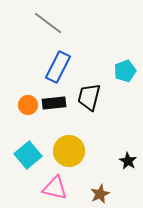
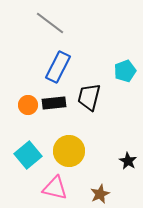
gray line: moved 2 px right
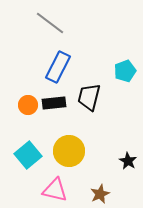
pink triangle: moved 2 px down
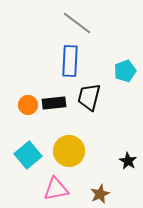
gray line: moved 27 px right
blue rectangle: moved 12 px right, 6 px up; rotated 24 degrees counterclockwise
pink triangle: moved 1 px right, 1 px up; rotated 24 degrees counterclockwise
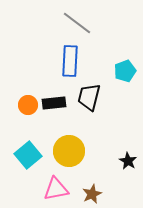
brown star: moved 8 px left
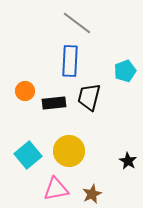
orange circle: moved 3 px left, 14 px up
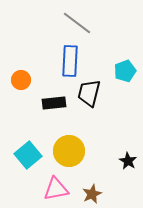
orange circle: moved 4 px left, 11 px up
black trapezoid: moved 4 px up
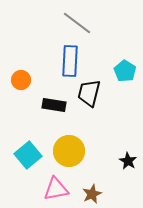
cyan pentagon: rotated 20 degrees counterclockwise
black rectangle: moved 2 px down; rotated 15 degrees clockwise
